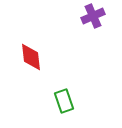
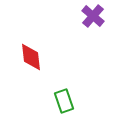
purple cross: rotated 25 degrees counterclockwise
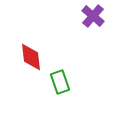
green rectangle: moved 4 px left, 19 px up
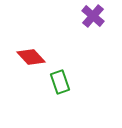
red diamond: rotated 36 degrees counterclockwise
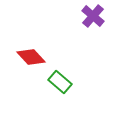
green rectangle: rotated 30 degrees counterclockwise
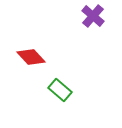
green rectangle: moved 8 px down
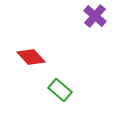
purple cross: moved 2 px right
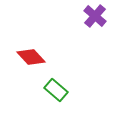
green rectangle: moved 4 px left
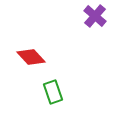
green rectangle: moved 3 px left, 2 px down; rotated 30 degrees clockwise
